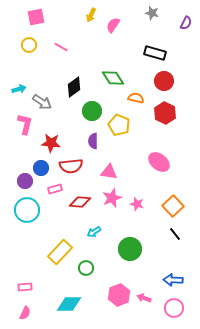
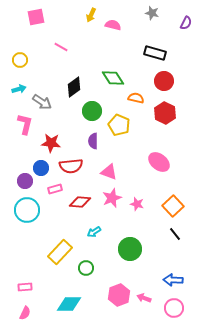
pink semicircle at (113, 25): rotated 70 degrees clockwise
yellow circle at (29, 45): moved 9 px left, 15 px down
pink triangle at (109, 172): rotated 12 degrees clockwise
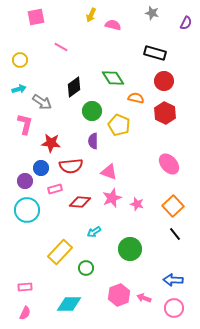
pink ellipse at (159, 162): moved 10 px right, 2 px down; rotated 10 degrees clockwise
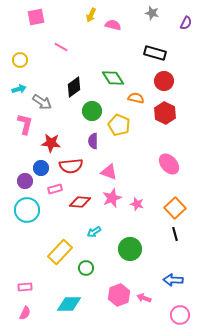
orange square at (173, 206): moved 2 px right, 2 px down
black line at (175, 234): rotated 24 degrees clockwise
pink circle at (174, 308): moved 6 px right, 7 px down
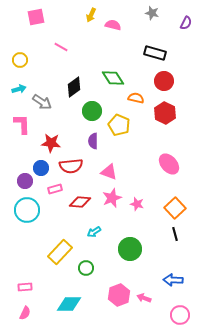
pink L-shape at (25, 124): moved 3 px left; rotated 15 degrees counterclockwise
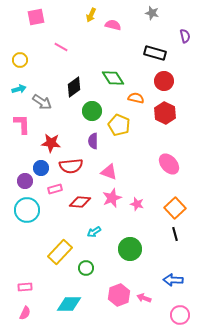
purple semicircle at (186, 23): moved 1 px left, 13 px down; rotated 40 degrees counterclockwise
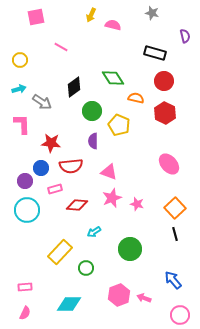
red diamond at (80, 202): moved 3 px left, 3 px down
blue arrow at (173, 280): rotated 48 degrees clockwise
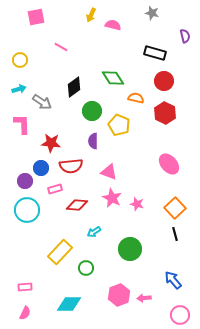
pink star at (112, 198): rotated 24 degrees counterclockwise
pink arrow at (144, 298): rotated 24 degrees counterclockwise
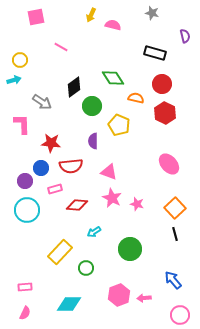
red circle at (164, 81): moved 2 px left, 3 px down
cyan arrow at (19, 89): moved 5 px left, 9 px up
green circle at (92, 111): moved 5 px up
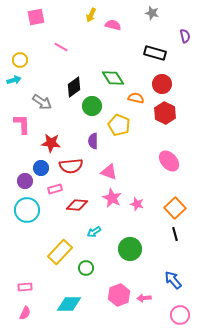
pink ellipse at (169, 164): moved 3 px up
